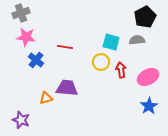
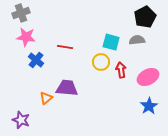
orange triangle: rotated 24 degrees counterclockwise
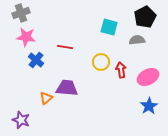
cyan square: moved 2 px left, 15 px up
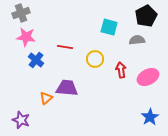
black pentagon: moved 1 px right, 1 px up
yellow circle: moved 6 px left, 3 px up
blue star: moved 1 px right, 11 px down
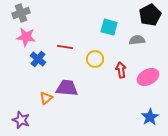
black pentagon: moved 4 px right, 1 px up
blue cross: moved 2 px right, 1 px up
